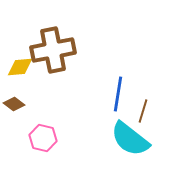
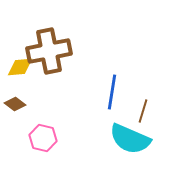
brown cross: moved 4 px left, 1 px down
blue line: moved 6 px left, 2 px up
brown diamond: moved 1 px right
cyan semicircle: rotated 15 degrees counterclockwise
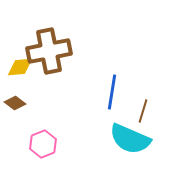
brown diamond: moved 1 px up
pink hexagon: moved 6 px down; rotated 24 degrees clockwise
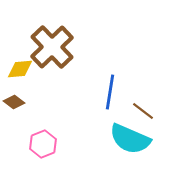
brown cross: moved 3 px right, 4 px up; rotated 33 degrees counterclockwise
yellow diamond: moved 2 px down
blue line: moved 2 px left
brown diamond: moved 1 px left, 1 px up
brown line: rotated 70 degrees counterclockwise
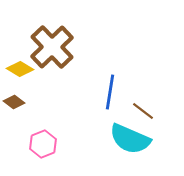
yellow diamond: rotated 36 degrees clockwise
